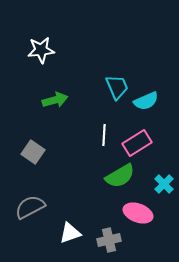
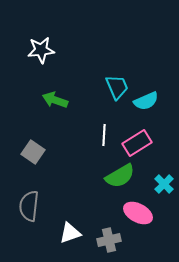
green arrow: rotated 145 degrees counterclockwise
gray semicircle: moved 1 px left, 1 px up; rotated 56 degrees counterclockwise
pink ellipse: rotated 8 degrees clockwise
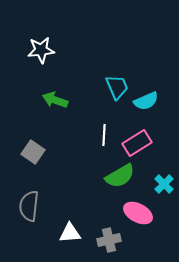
white triangle: rotated 15 degrees clockwise
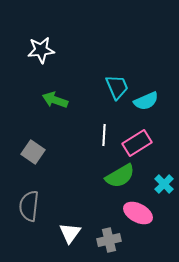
white triangle: rotated 50 degrees counterclockwise
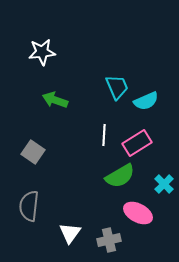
white star: moved 1 px right, 2 px down
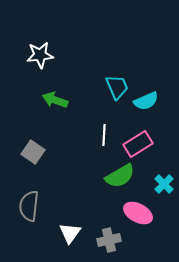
white star: moved 2 px left, 3 px down
pink rectangle: moved 1 px right, 1 px down
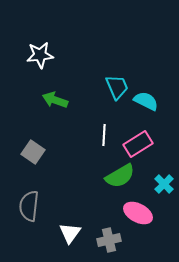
cyan semicircle: rotated 130 degrees counterclockwise
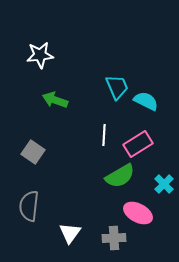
gray cross: moved 5 px right, 2 px up; rotated 10 degrees clockwise
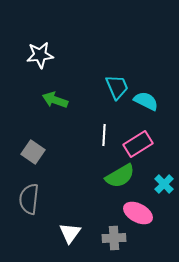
gray semicircle: moved 7 px up
